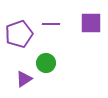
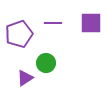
purple line: moved 2 px right, 1 px up
purple triangle: moved 1 px right, 1 px up
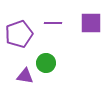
purple triangle: moved 2 px up; rotated 42 degrees clockwise
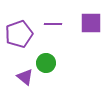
purple line: moved 1 px down
purple triangle: moved 1 px down; rotated 30 degrees clockwise
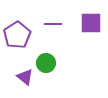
purple pentagon: moved 2 px left, 1 px down; rotated 12 degrees counterclockwise
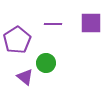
purple pentagon: moved 5 px down
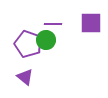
purple pentagon: moved 11 px right, 4 px down; rotated 20 degrees counterclockwise
green circle: moved 23 px up
